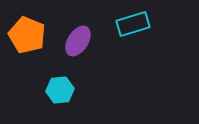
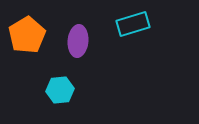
orange pentagon: rotated 18 degrees clockwise
purple ellipse: rotated 28 degrees counterclockwise
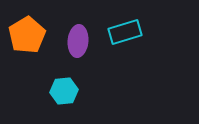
cyan rectangle: moved 8 px left, 8 px down
cyan hexagon: moved 4 px right, 1 px down
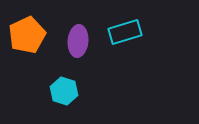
orange pentagon: rotated 6 degrees clockwise
cyan hexagon: rotated 24 degrees clockwise
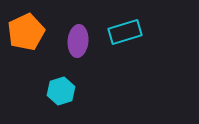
orange pentagon: moved 1 px left, 3 px up
cyan hexagon: moved 3 px left; rotated 24 degrees clockwise
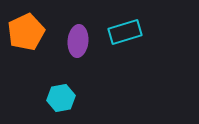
cyan hexagon: moved 7 px down; rotated 8 degrees clockwise
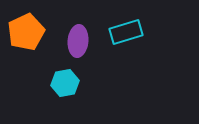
cyan rectangle: moved 1 px right
cyan hexagon: moved 4 px right, 15 px up
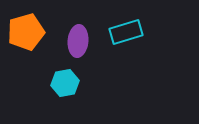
orange pentagon: rotated 9 degrees clockwise
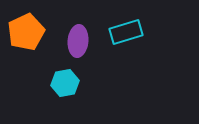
orange pentagon: rotated 9 degrees counterclockwise
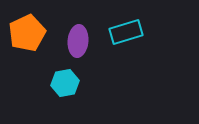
orange pentagon: moved 1 px right, 1 px down
